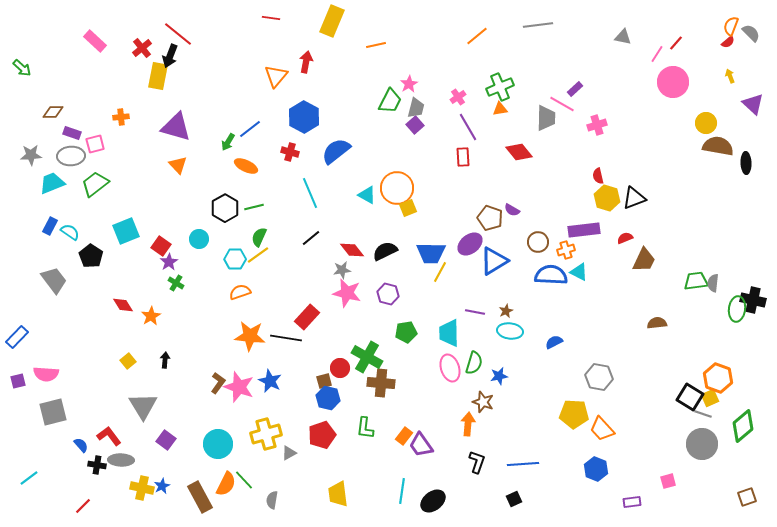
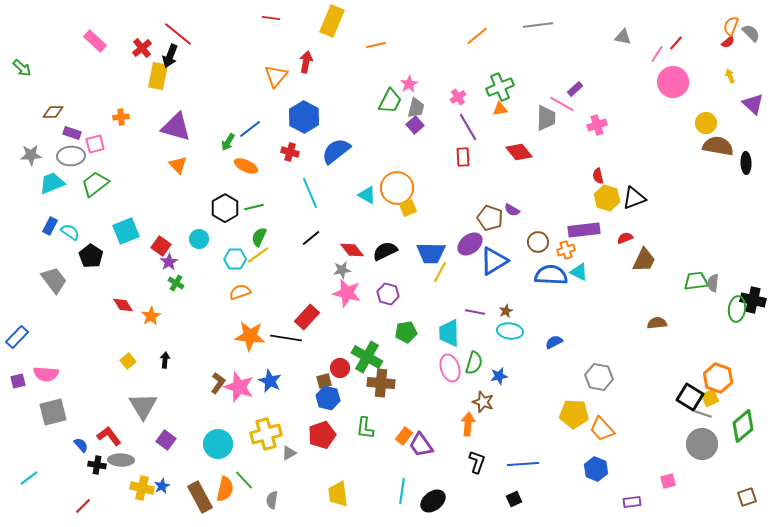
orange semicircle at (226, 484): moved 1 px left, 5 px down; rotated 15 degrees counterclockwise
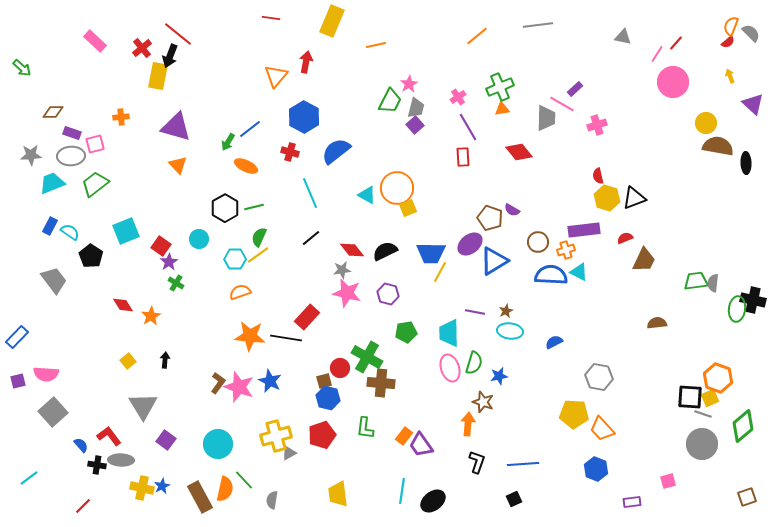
orange triangle at (500, 109): moved 2 px right
black square at (690, 397): rotated 28 degrees counterclockwise
gray square at (53, 412): rotated 28 degrees counterclockwise
yellow cross at (266, 434): moved 10 px right, 2 px down
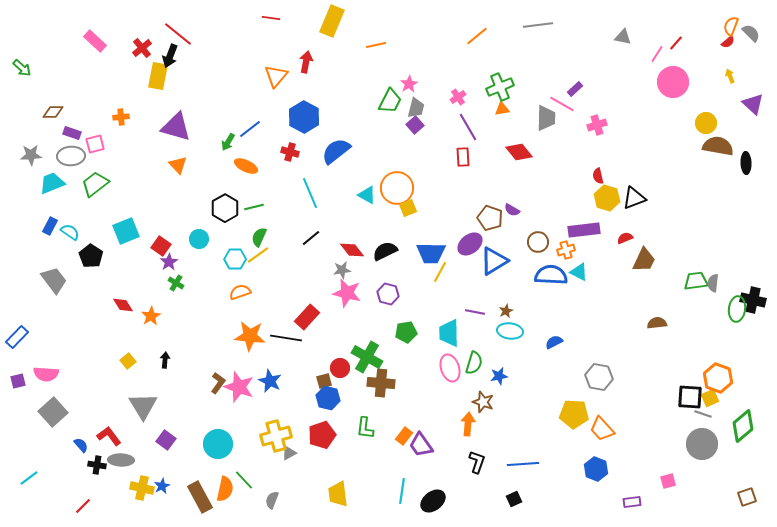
gray semicircle at (272, 500): rotated 12 degrees clockwise
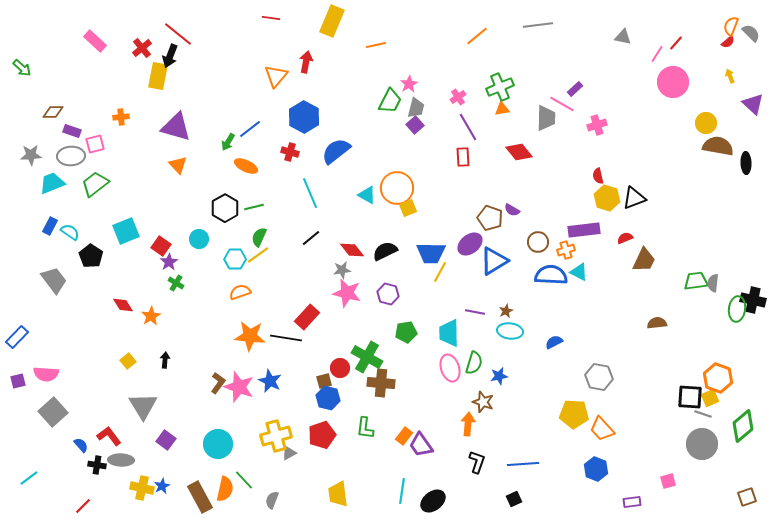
purple rectangle at (72, 133): moved 2 px up
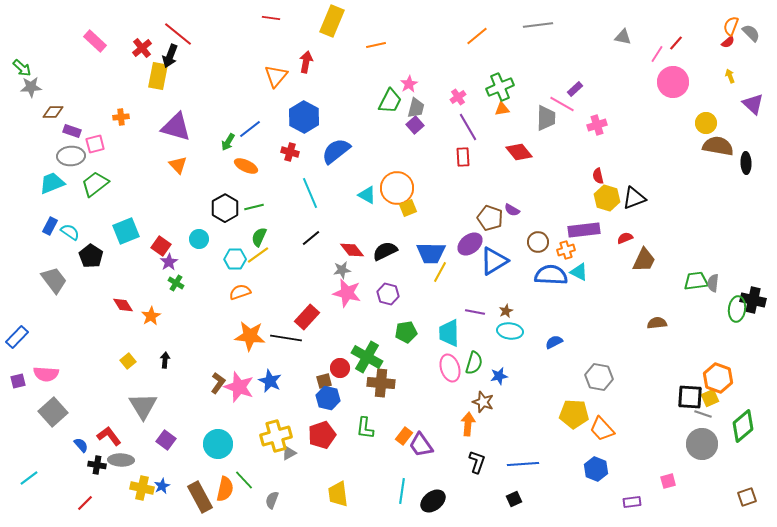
gray star at (31, 155): moved 68 px up
red line at (83, 506): moved 2 px right, 3 px up
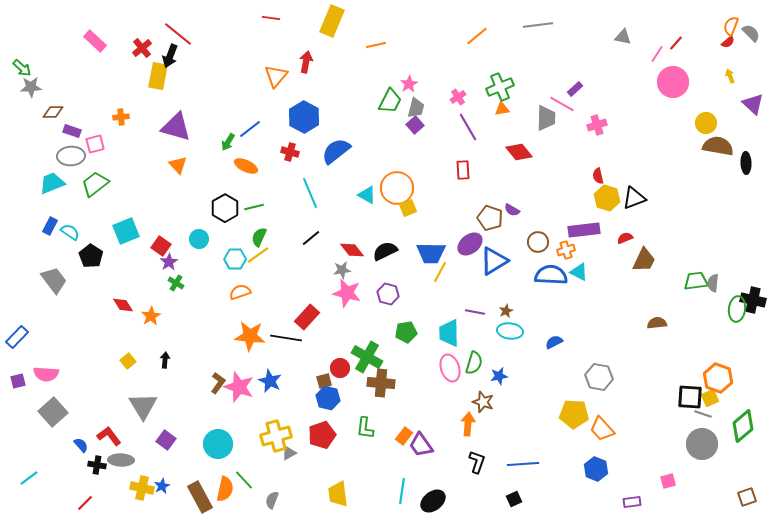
red rectangle at (463, 157): moved 13 px down
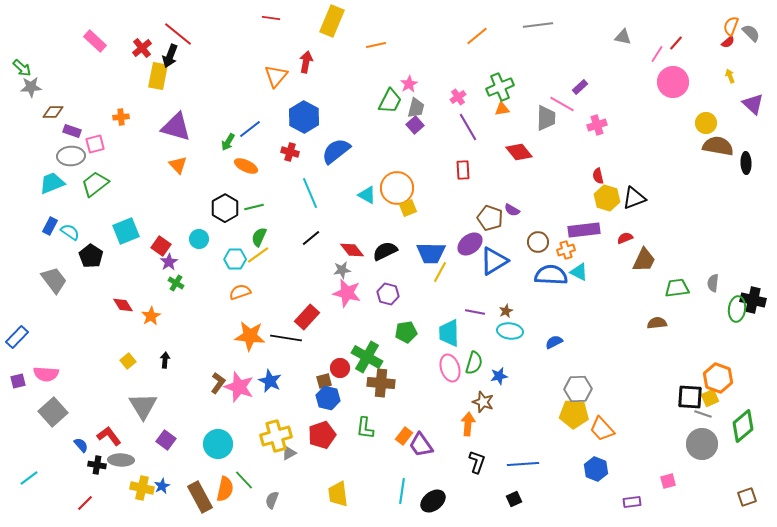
purple rectangle at (575, 89): moved 5 px right, 2 px up
green trapezoid at (696, 281): moved 19 px left, 7 px down
gray hexagon at (599, 377): moved 21 px left, 12 px down; rotated 12 degrees counterclockwise
